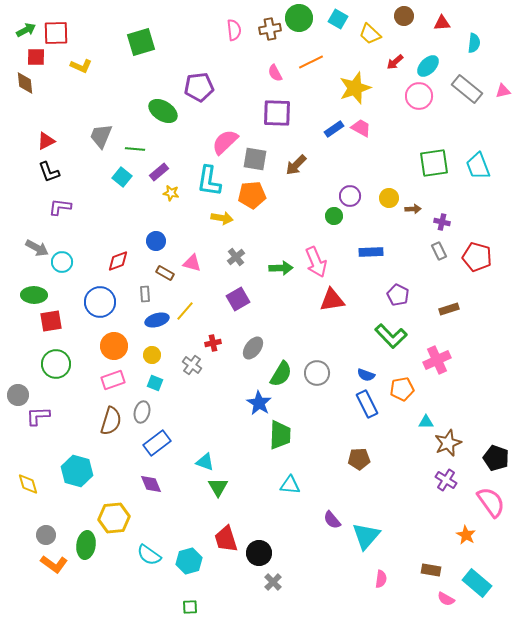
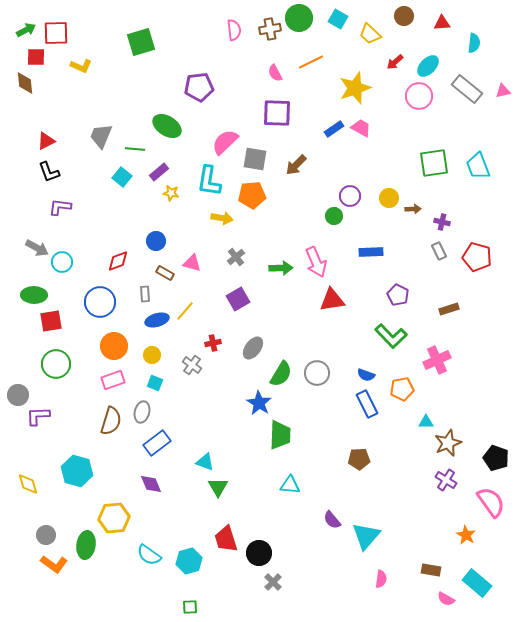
green ellipse at (163, 111): moved 4 px right, 15 px down
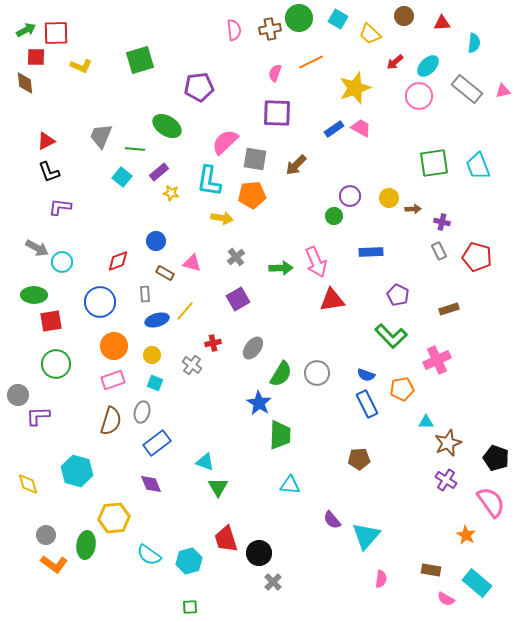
green square at (141, 42): moved 1 px left, 18 px down
pink semicircle at (275, 73): rotated 48 degrees clockwise
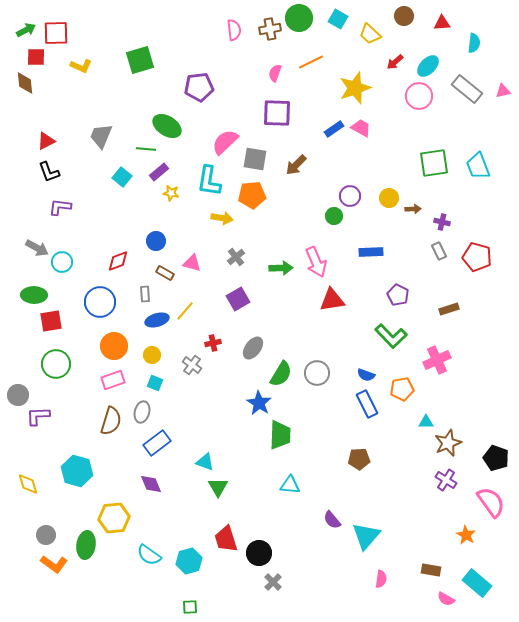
green line at (135, 149): moved 11 px right
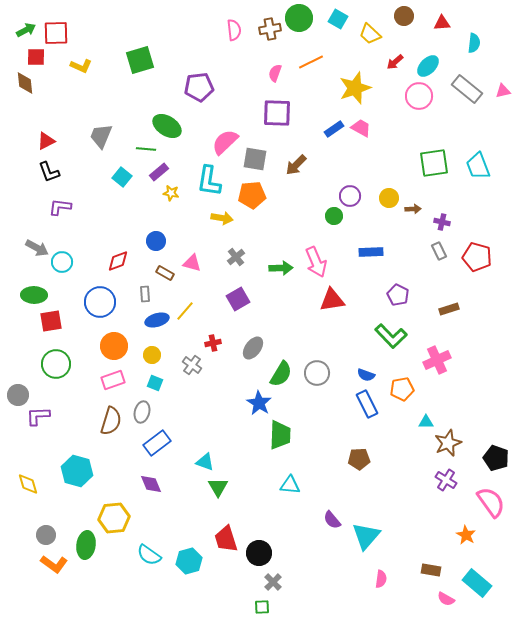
green square at (190, 607): moved 72 px right
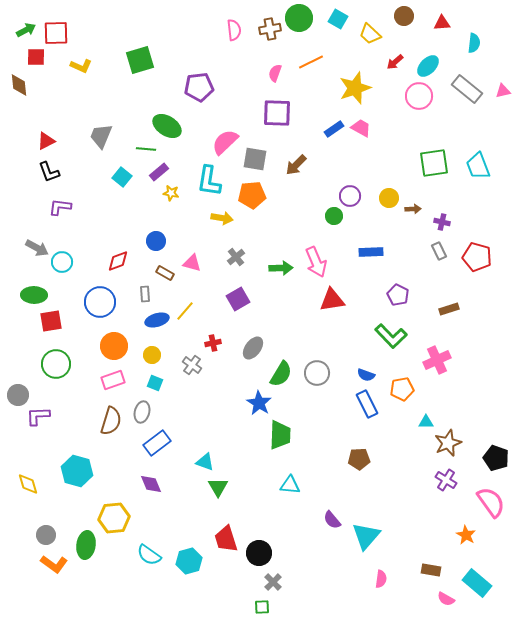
brown diamond at (25, 83): moved 6 px left, 2 px down
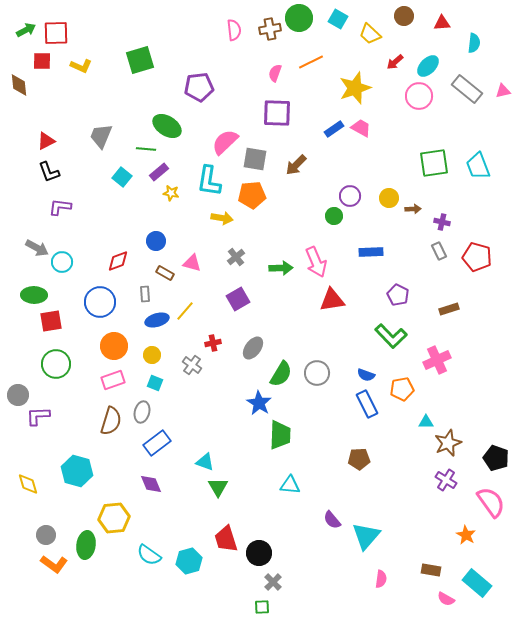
red square at (36, 57): moved 6 px right, 4 px down
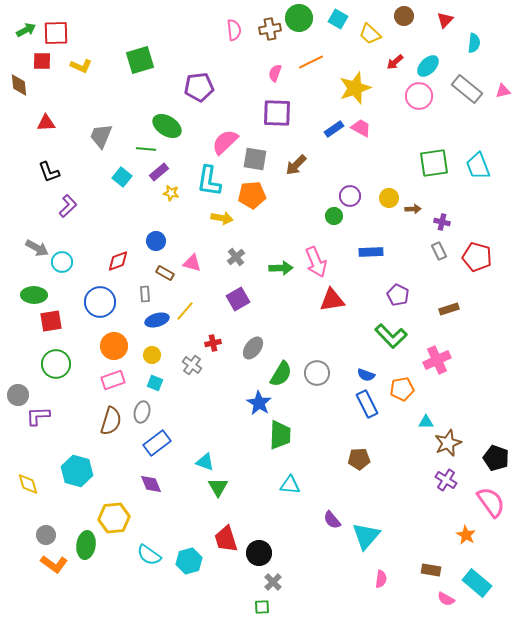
red triangle at (442, 23): moved 3 px right, 3 px up; rotated 42 degrees counterclockwise
red triangle at (46, 141): moved 18 px up; rotated 24 degrees clockwise
purple L-shape at (60, 207): moved 8 px right, 1 px up; rotated 130 degrees clockwise
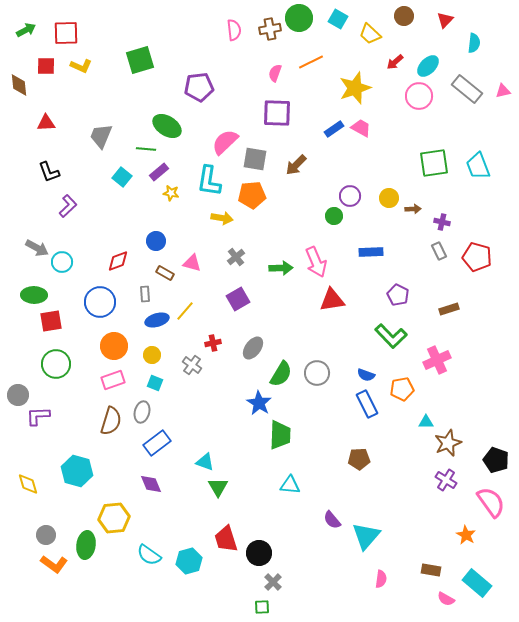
red square at (56, 33): moved 10 px right
red square at (42, 61): moved 4 px right, 5 px down
black pentagon at (496, 458): moved 2 px down
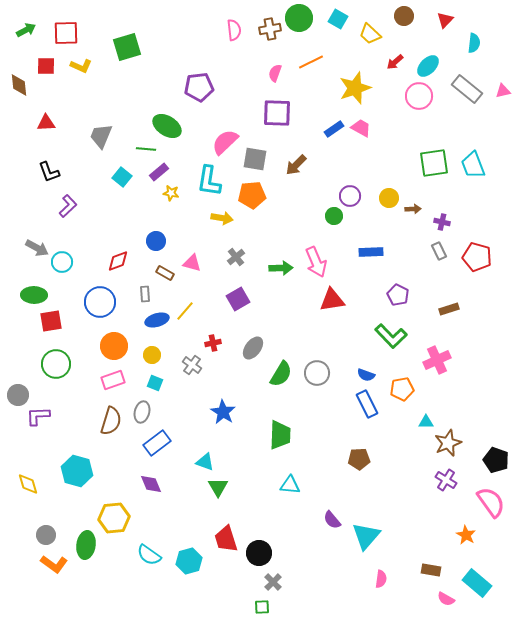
green square at (140, 60): moved 13 px left, 13 px up
cyan trapezoid at (478, 166): moved 5 px left, 1 px up
blue star at (259, 403): moved 36 px left, 9 px down
